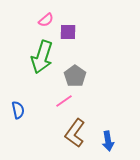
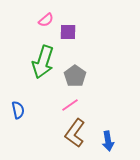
green arrow: moved 1 px right, 5 px down
pink line: moved 6 px right, 4 px down
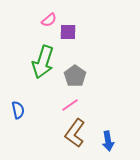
pink semicircle: moved 3 px right
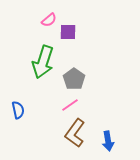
gray pentagon: moved 1 px left, 3 px down
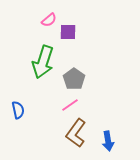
brown L-shape: moved 1 px right
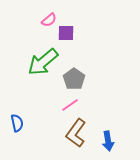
purple square: moved 2 px left, 1 px down
green arrow: rotated 32 degrees clockwise
blue semicircle: moved 1 px left, 13 px down
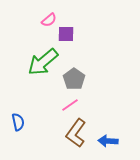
purple square: moved 1 px down
blue semicircle: moved 1 px right, 1 px up
blue arrow: rotated 102 degrees clockwise
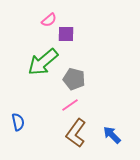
gray pentagon: rotated 20 degrees counterclockwise
blue arrow: moved 4 px right, 6 px up; rotated 42 degrees clockwise
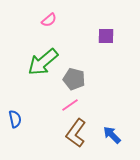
purple square: moved 40 px right, 2 px down
blue semicircle: moved 3 px left, 3 px up
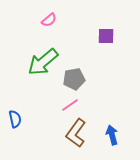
gray pentagon: rotated 25 degrees counterclockwise
blue arrow: rotated 30 degrees clockwise
